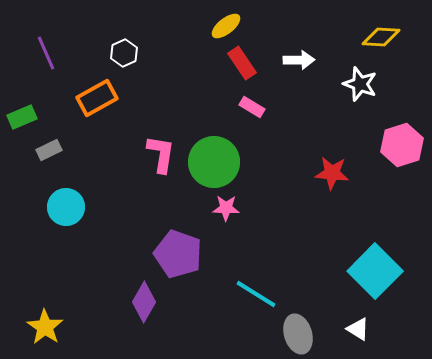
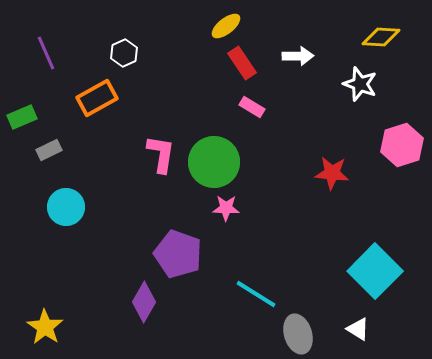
white arrow: moved 1 px left, 4 px up
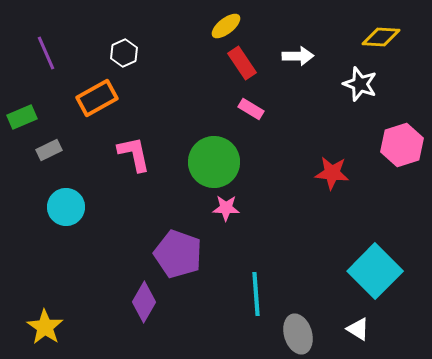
pink rectangle: moved 1 px left, 2 px down
pink L-shape: moved 27 px left; rotated 21 degrees counterclockwise
cyan line: rotated 54 degrees clockwise
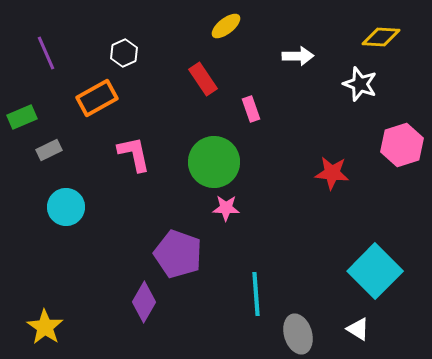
red rectangle: moved 39 px left, 16 px down
pink rectangle: rotated 40 degrees clockwise
